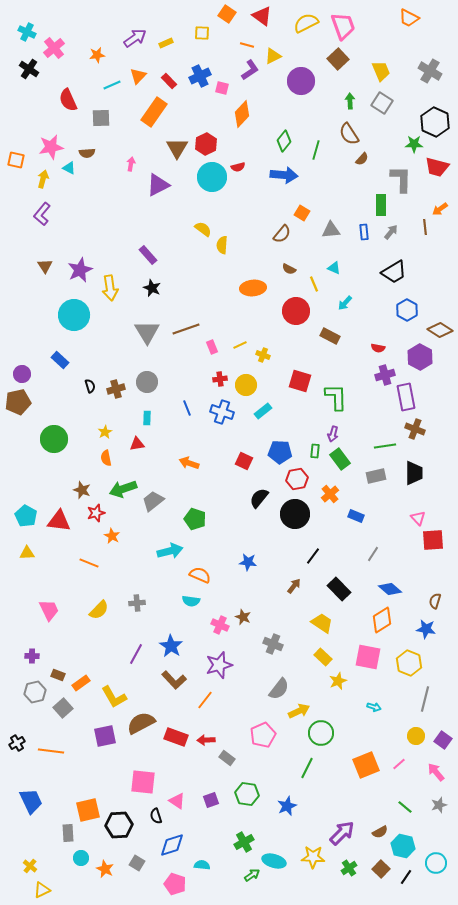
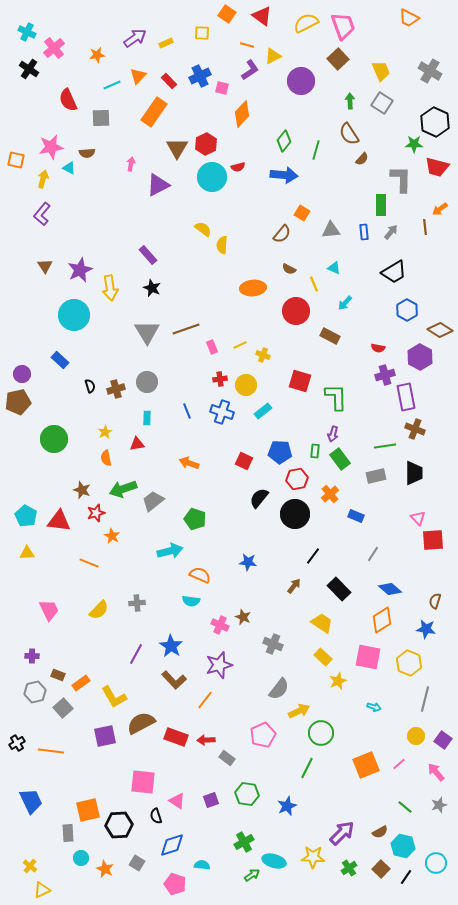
blue line at (187, 408): moved 3 px down
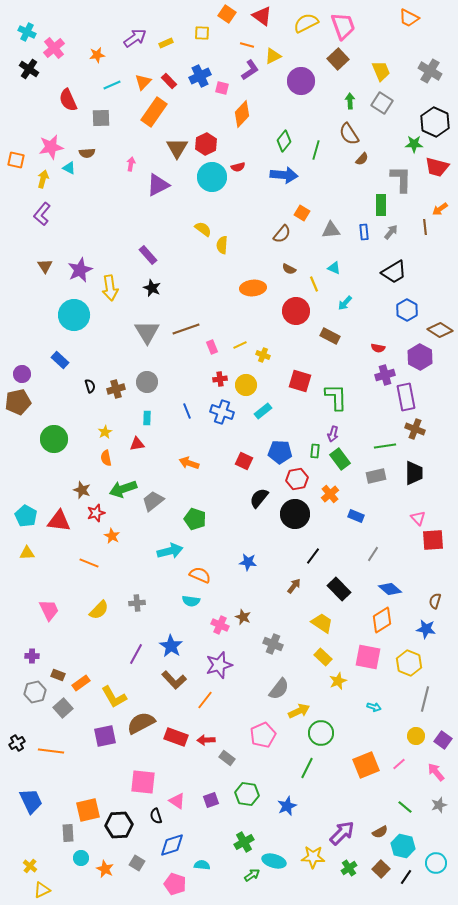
orange triangle at (138, 76): moved 5 px right, 6 px down
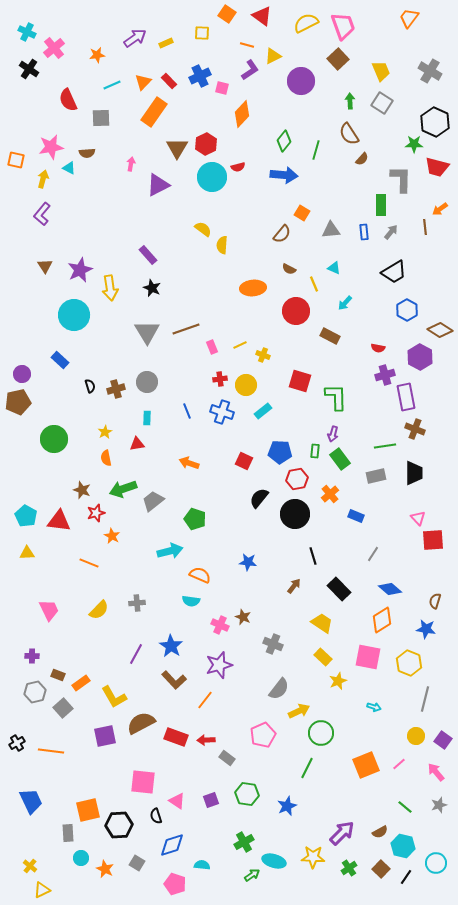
orange trapezoid at (409, 18): rotated 100 degrees clockwise
black line at (313, 556): rotated 54 degrees counterclockwise
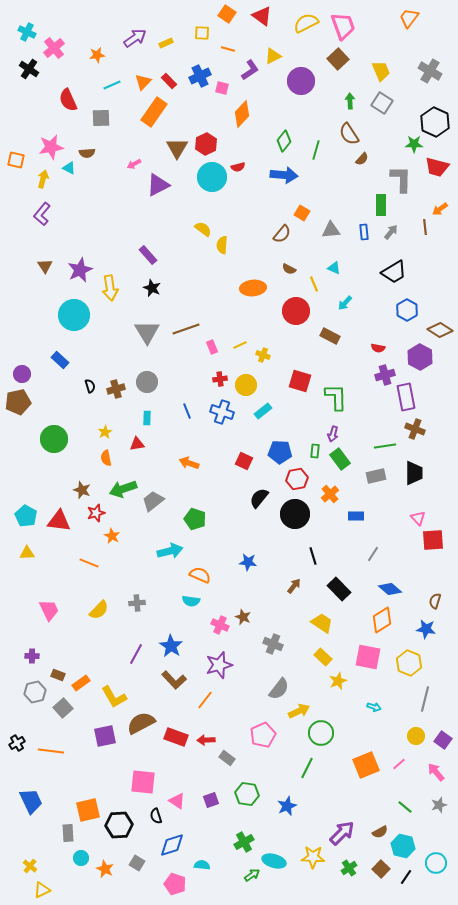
orange line at (247, 45): moved 19 px left, 4 px down
pink arrow at (131, 164): moved 3 px right; rotated 128 degrees counterclockwise
blue rectangle at (356, 516): rotated 21 degrees counterclockwise
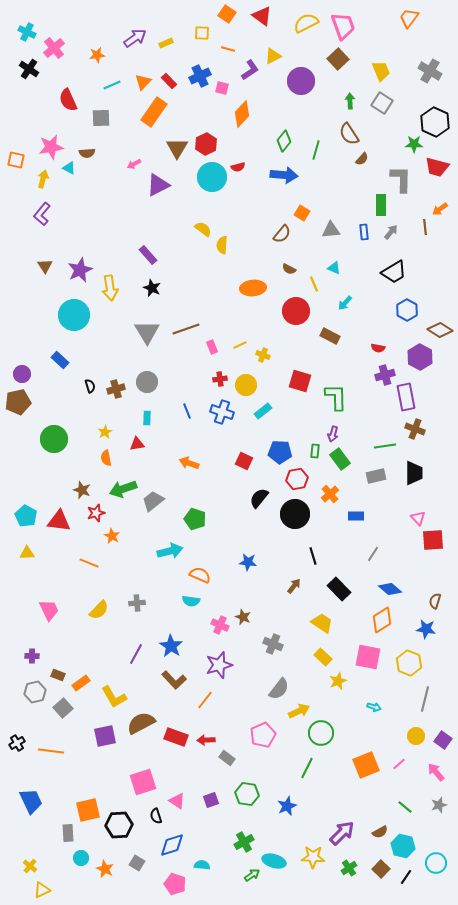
pink square at (143, 782): rotated 24 degrees counterclockwise
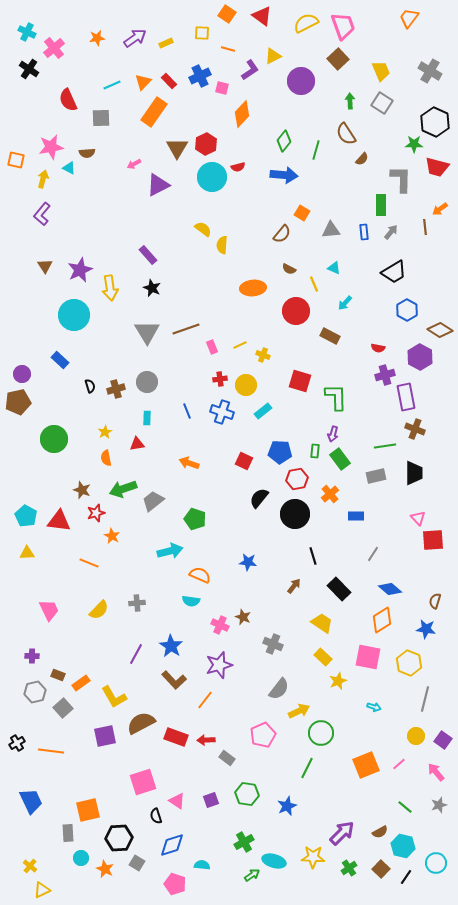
orange star at (97, 55): moved 17 px up
brown semicircle at (349, 134): moved 3 px left
black hexagon at (119, 825): moved 13 px down
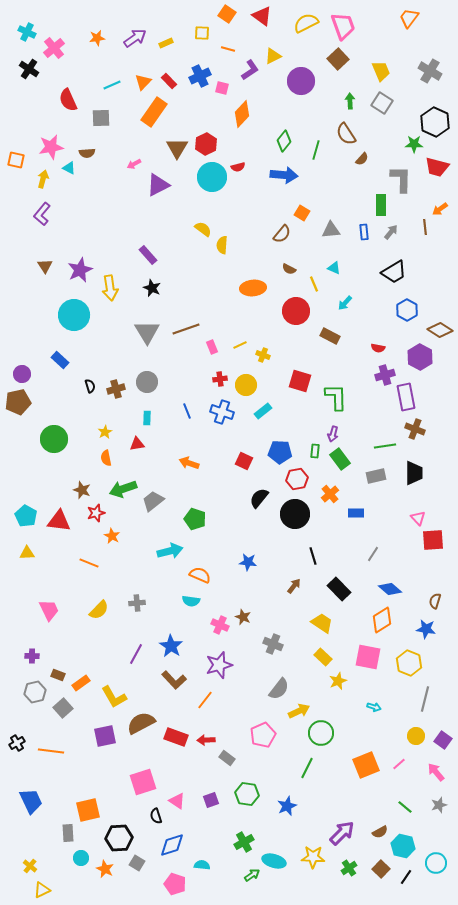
blue rectangle at (356, 516): moved 3 px up
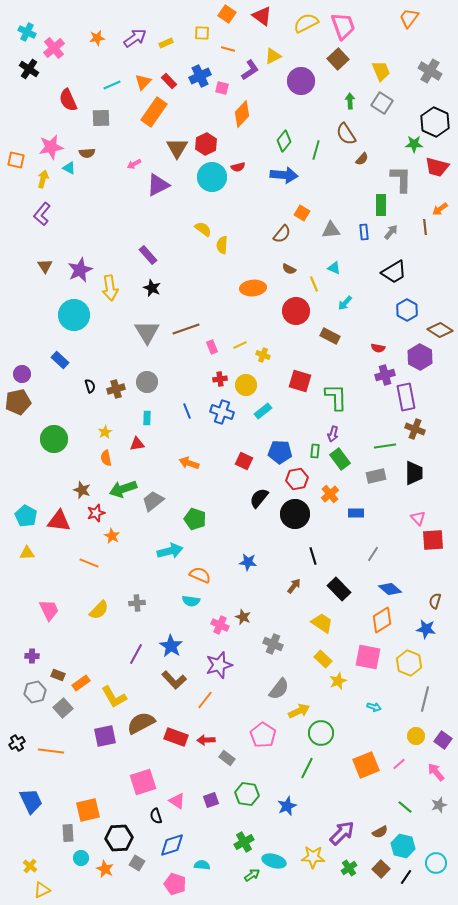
yellow rectangle at (323, 657): moved 2 px down
pink pentagon at (263, 735): rotated 15 degrees counterclockwise
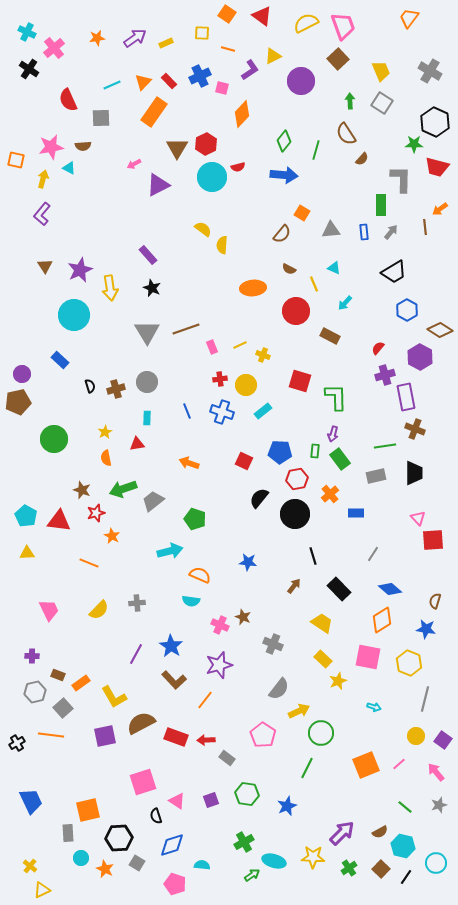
brown semicircle at (87, 153): moved 4 px left, 7 px up
red semicircle at (378, 348): rotated 120 degrees clockwise
orange line at (51, 751): moved 16 px up
